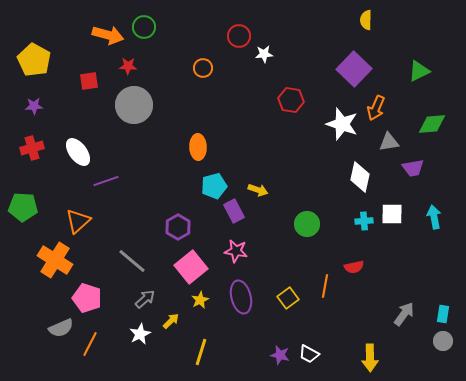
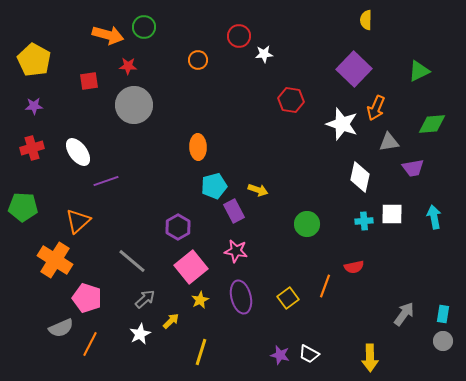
orange circle at (203, 68): moved 5 px left, 8 px up
orange line at (325, 286): rotated 10 degrees clockwise
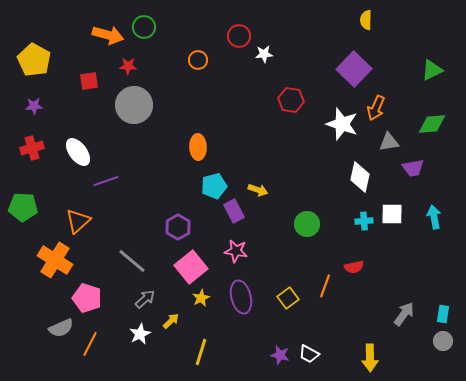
green triangle at (419, 71): moved 13 px right, 1 px up
yellow star at (200, 300): moved 1 px right, 2 px up
